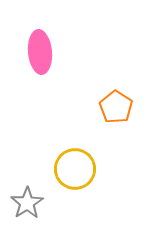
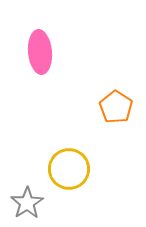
yellow circle: moved 6 px left
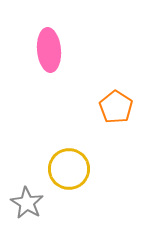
pink ellipse: moved 9 px right, 2 px up
gray star: rotated 8 degrees counterclockwise
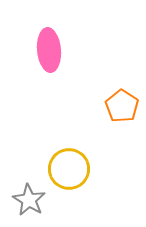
orange pentagon: moved 6 px right, 1 px up
gray star: moved 2 px right, 3 px up
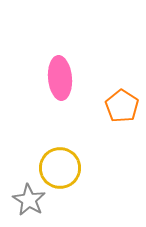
pink ellipse: moved 11 px right, 28 px down
yellow circle: moved 9 px left, 1 px up
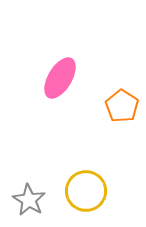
pink ellipse: rotated 36 degrees clockwise
yellow circle: moved 26 px right, 23 px down
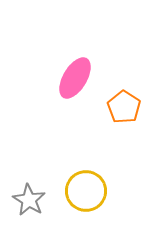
pink ellipse: moved 15 px right
orange pentagon: moved 2 px right, 1 px down
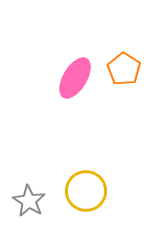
orange pentagon: moved 38 px up
gray star: moved 1 px down
